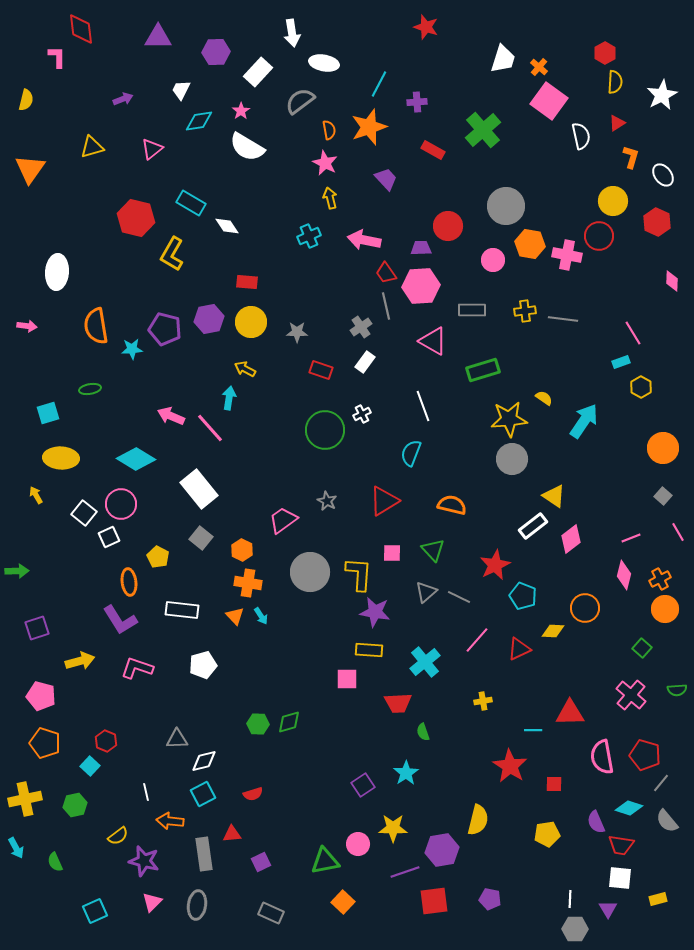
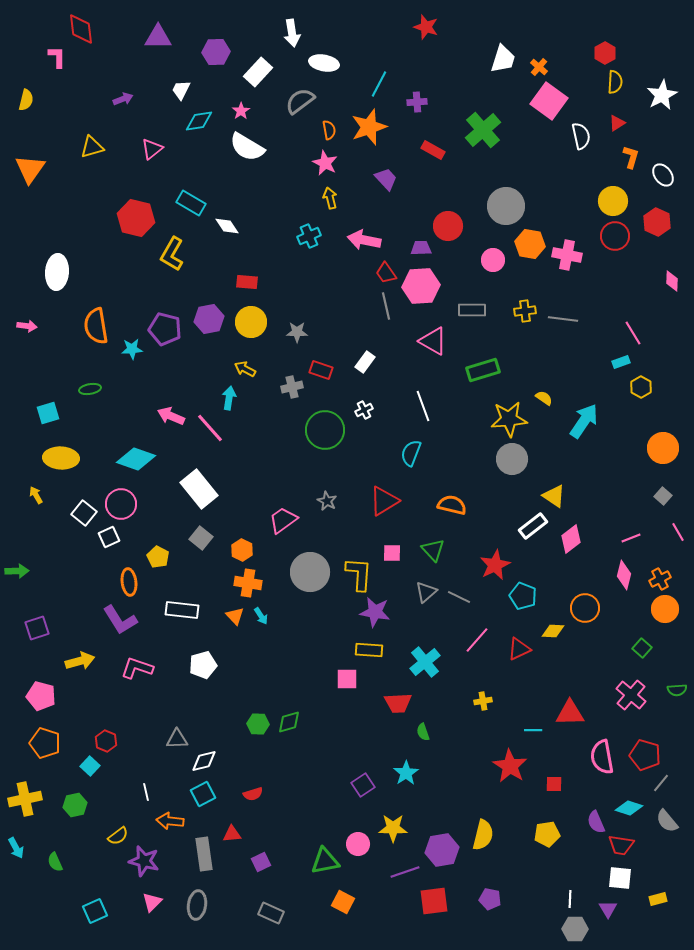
red circle at (599, 236): moved 16 px right
gray cross at (361, 327): moved 69 px left, 60 px down; rotated 20 degrees clockwise
white cross at (362, 414): moved 2 px right, 4 px up
cyan diamond at (136, 459): rotated 12 degrees counterclockwise
yellow semicircle at (478, 820): moved 5 px right, 15 px down
orange square at (343, 902): rotated 15 degrees counterclockwise
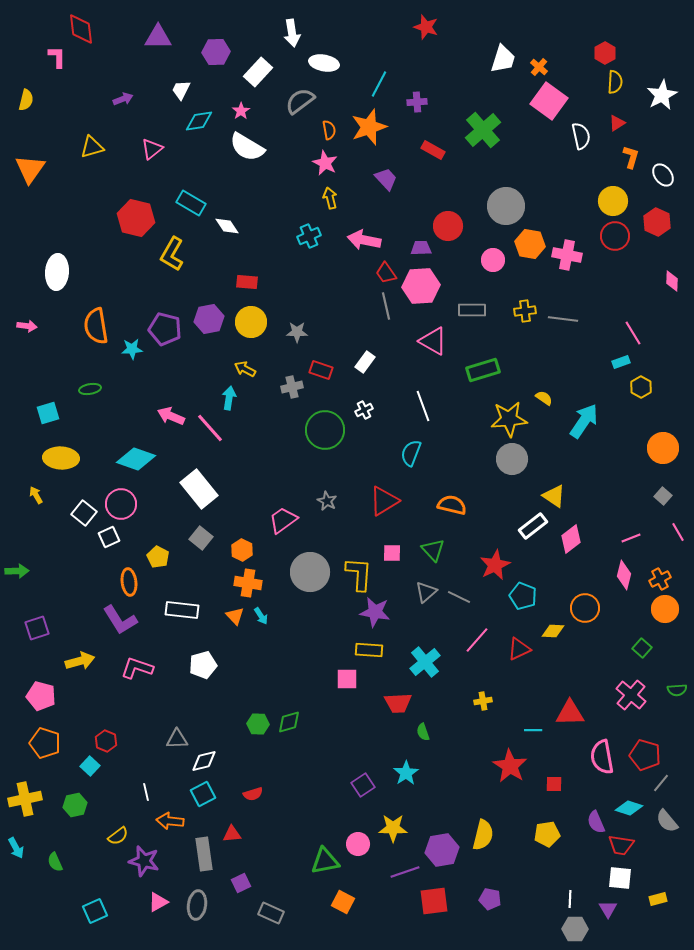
purple square at (261, 862): moved 20 px left, 21 px down
pink triangle at (152, 902): moved 6 px right; rotated 15 degrees clockwise
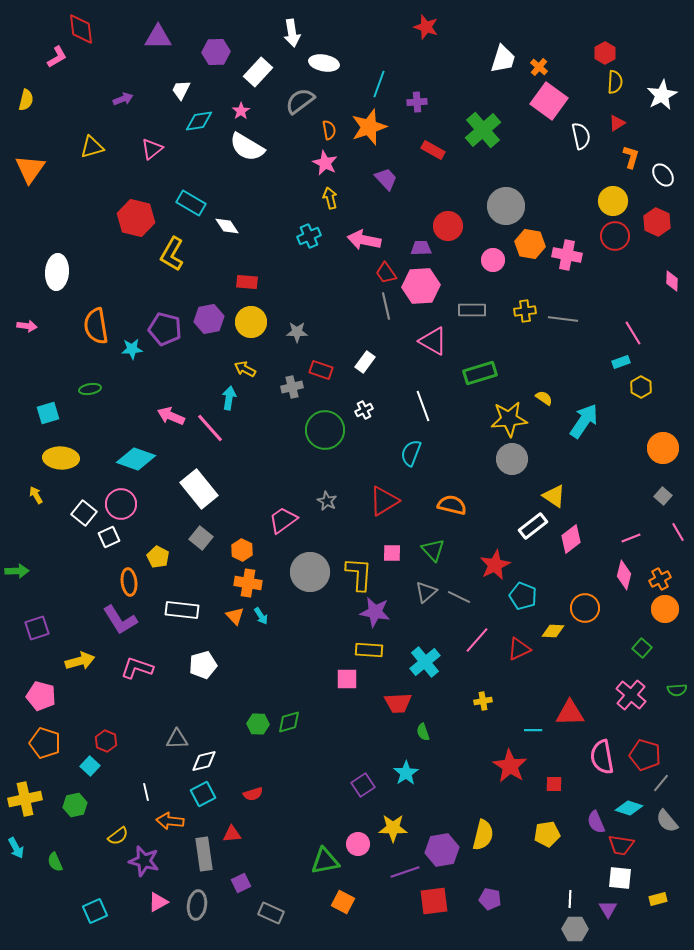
pink L-shape at (57, 57): rotated 60 degrees clockwise
cyan line at (379, 84): rotated 8 degrees counterclockwise
green rectangle at (483, 370): moved 3 px left, 3 px down
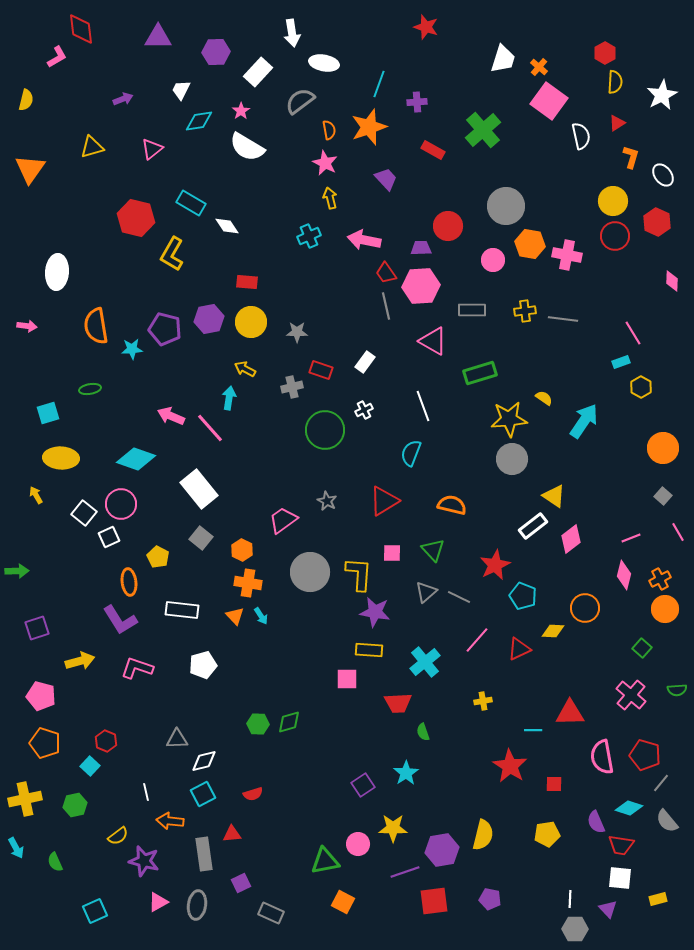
purple triangle at (608, 909): rotated 12 degrees counterclockwise
